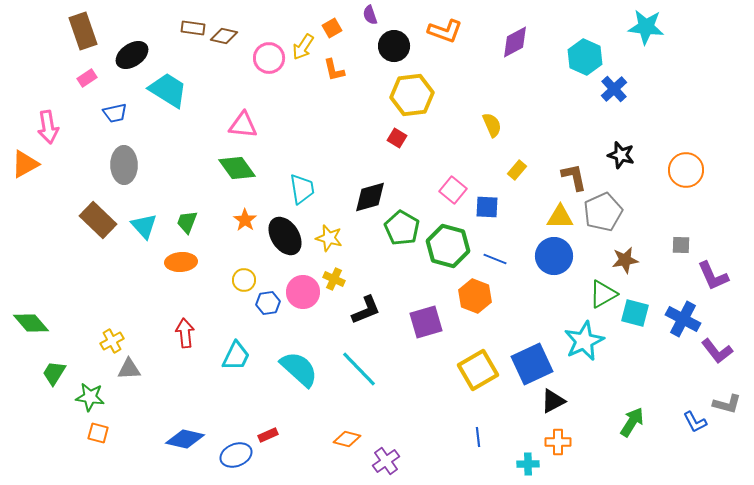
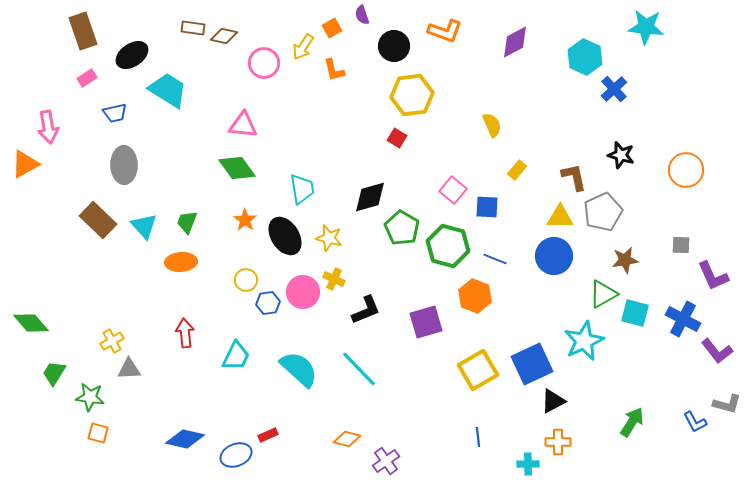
purple semicircle at (370, 15): moved 8 px left
pink circle at (269, 58): moved 5 px left, 5 px down
yellow circle at (244, 280): moved 2 px right
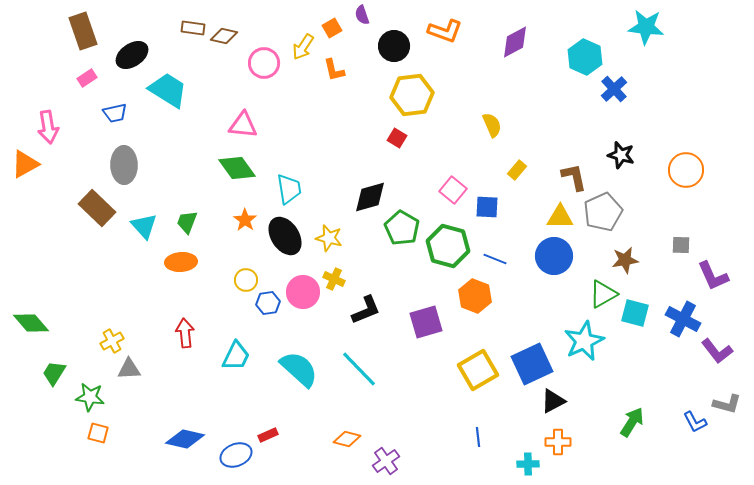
cyan trapezoid at (302, 189): moved 13 px left
brown rectangle at (98, 220): moved 1 px left, 12 px up
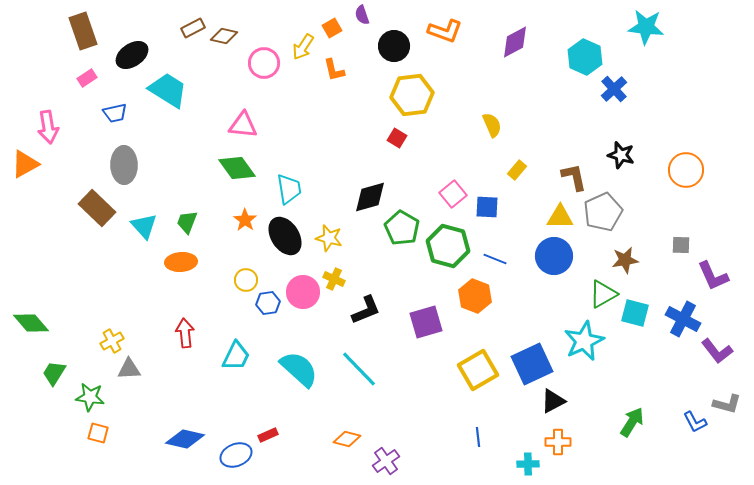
brown rectangle at (193, 28): rotated 35 degrees counterclockwise
pink square at (453, 190): moved 4 px down; rotated 12 degrees clockwise
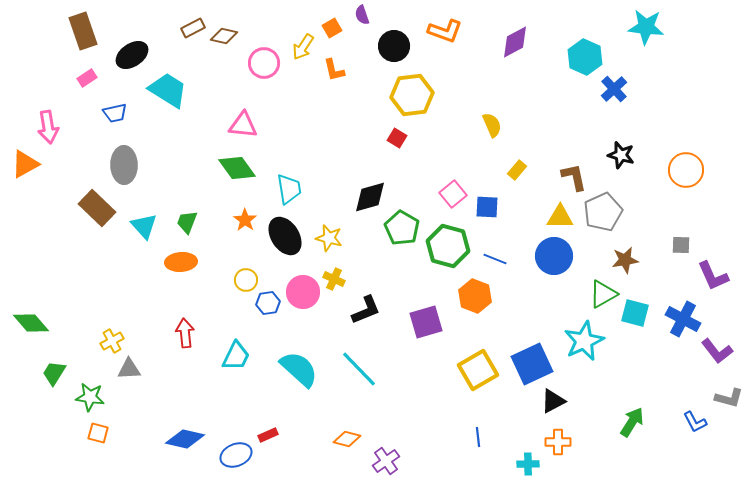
gray L-shape at (727, 404): moved 2 px right, 6 px up
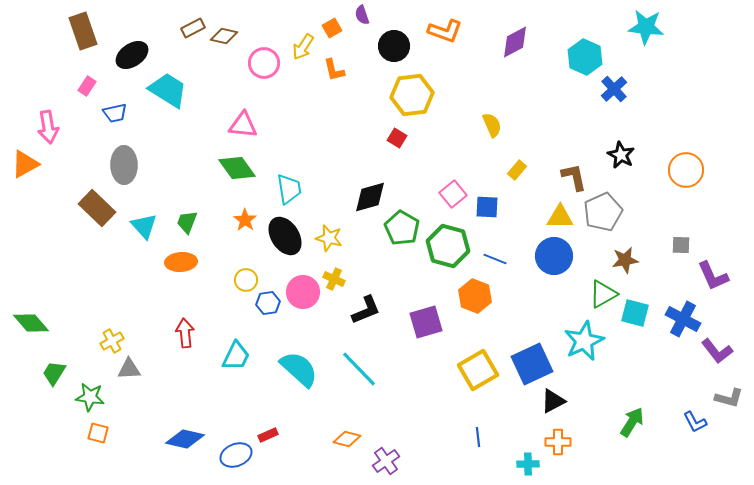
pink rectangle at (87, 78): moved 8 px down; rotated 24 degrees counterclockwise
black star at (621, 155): rotated 12 degrees clockwise
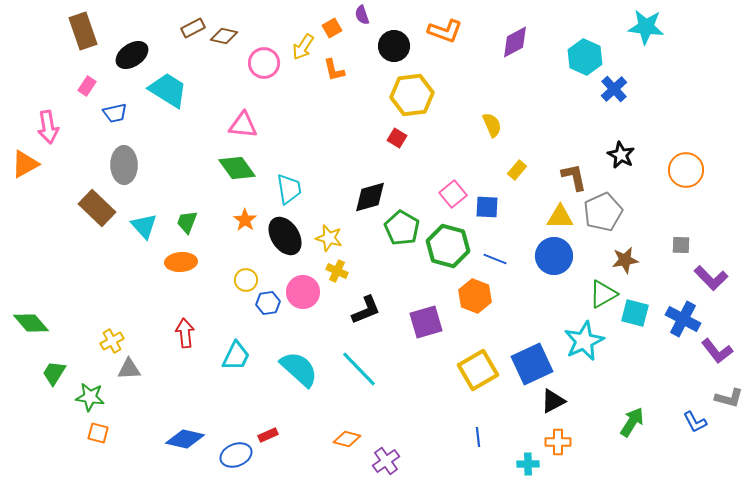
purple L-shape at (713, 276): moved 2 px left, 2 px down; rotated 20 degrees counterclockwise
yellow cross at (334, 279): moved 3 px right, 8 px up
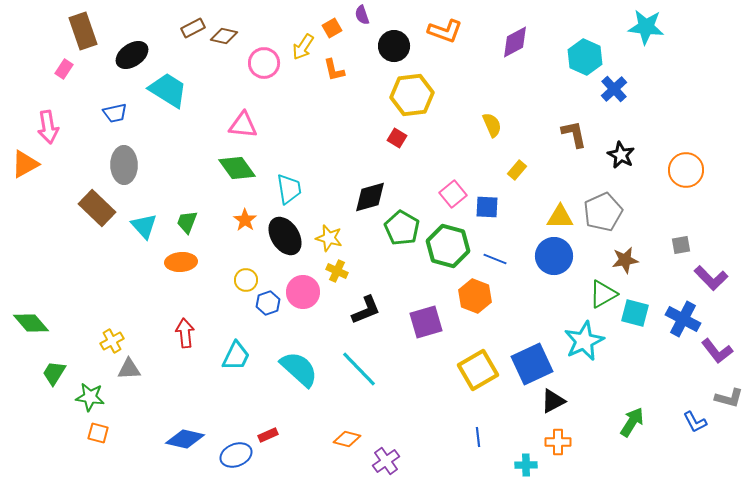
pink rectangle at (87, 86): moved 23 px left, 17 px up
brown L-shape at (574, 177): moved 43 px up
gray square at (681, 245): rotated 12 degrees counterclockwise
blue hexagon at (268, 303): rotated 10 degrees counterclockwise
cyan cross at (528, 464): moved 2 px left, 1 px down
